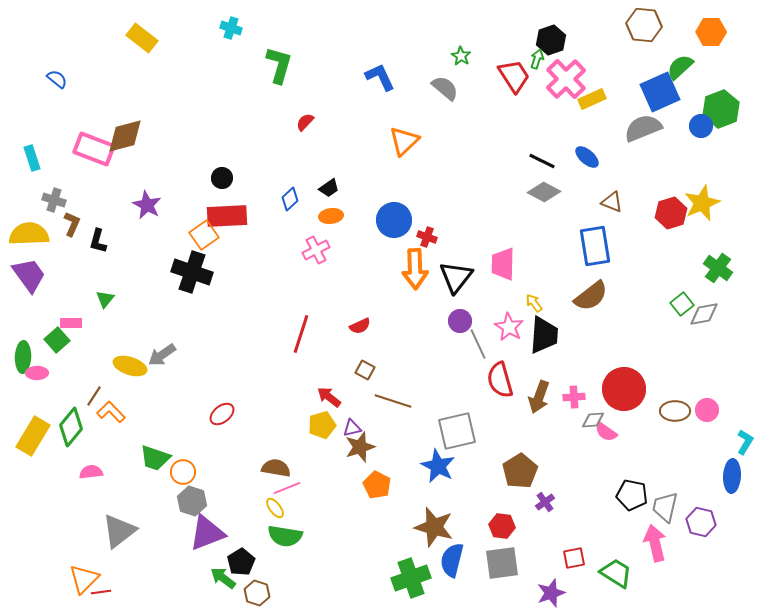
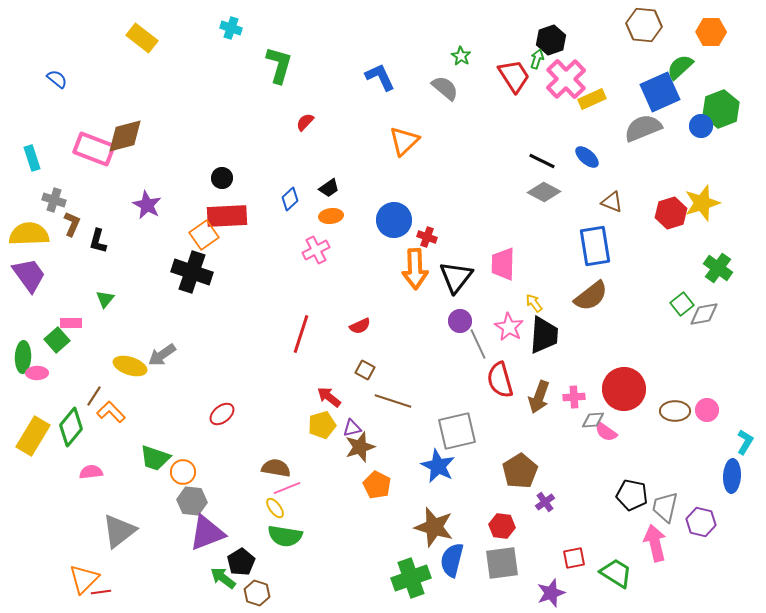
yellow star at (702, 203): rotated 6 degrees clockwise
gray hexagon at (192, 501): rotated 12 degrees counterclockwise
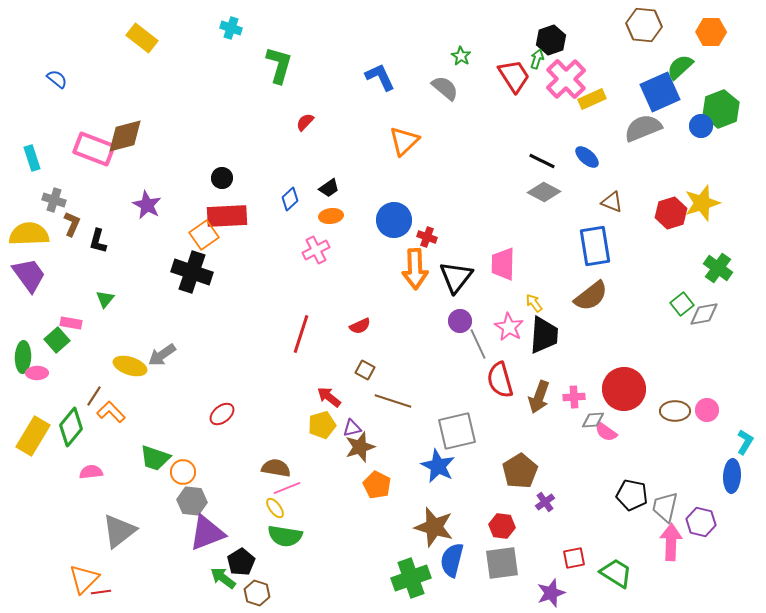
pink rectangle at (71, 323): rotated 10 degrees clockwise
pink arrow at (655, 543): moved 16 px right, 1 px up; rotated 15 degrees clockwise
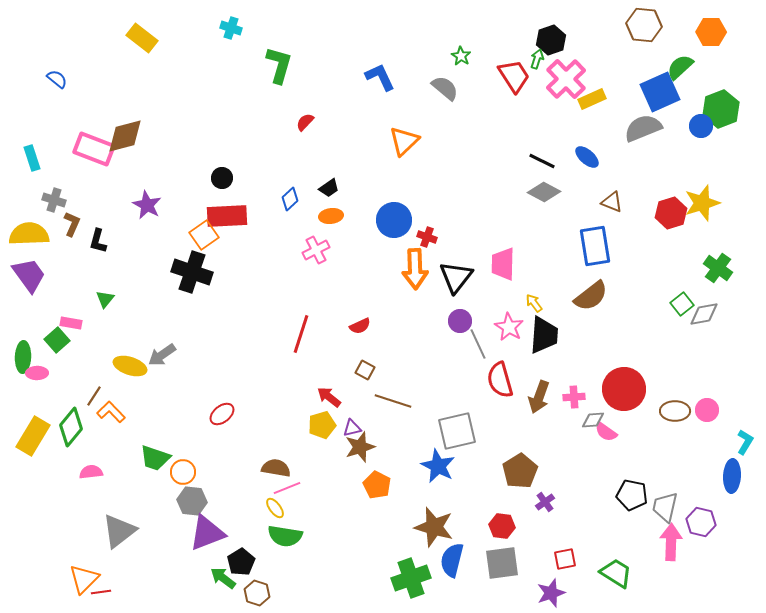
red square at (574, 558): moved 9 px left, 1 px down
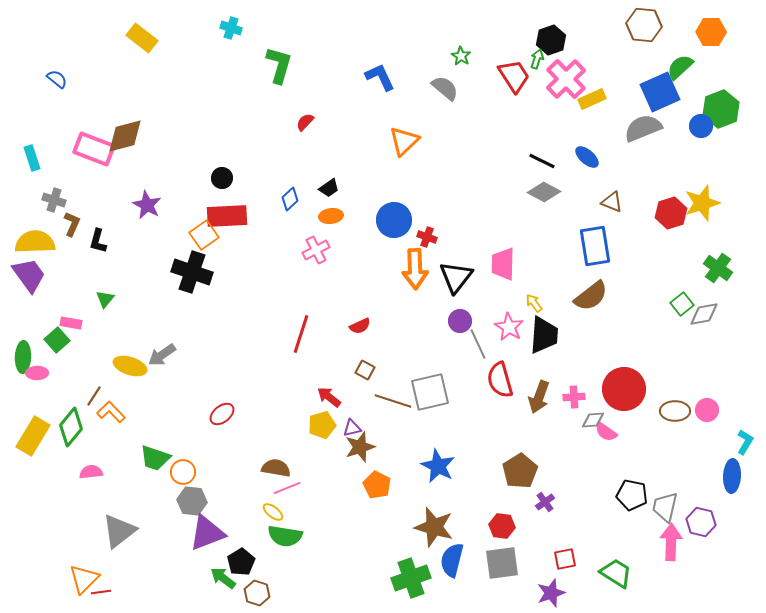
yellow semicircle at (29, 234): moved 6 px right, 8 px down
gray square at (457, 431): moved 27 px left, 39 px up
yellow ellipse at (275, 508): moved 2 px left, 4 px down; rotated 15 degrees counterclockwise
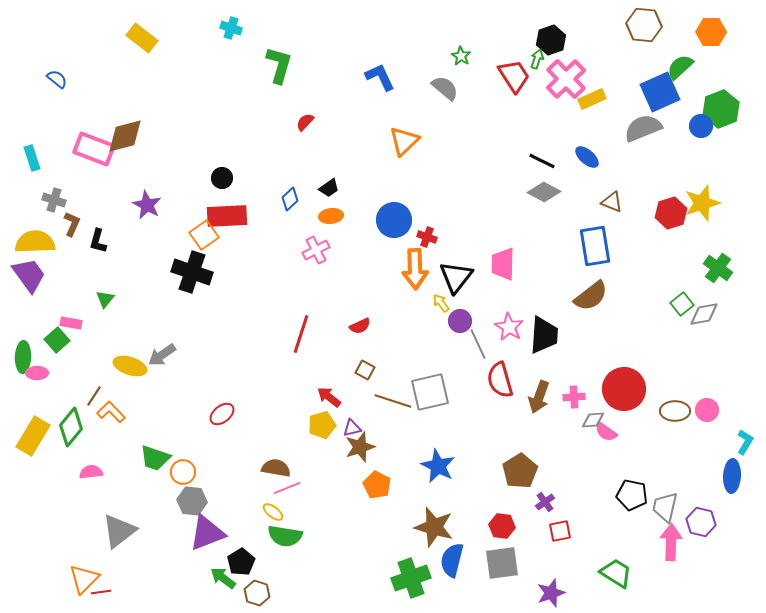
yellow arrow at (534, 303): moved 93 px left
red square at (565, 559): moved 5 px left, 28 px up
